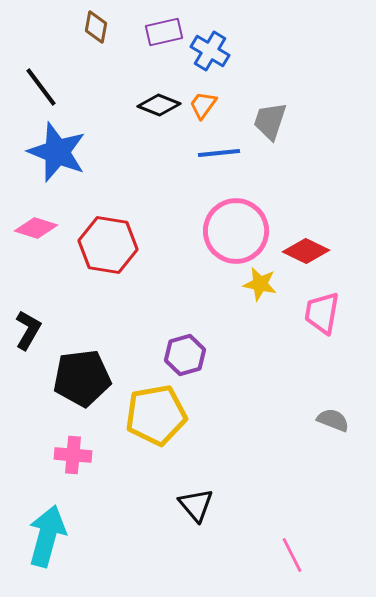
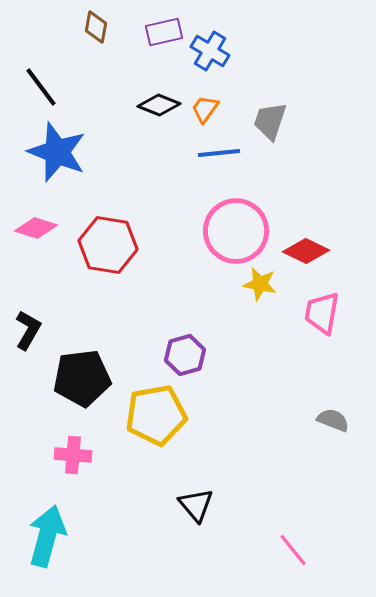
orange trapezoid: moved 2 px right, 4 px down
pink line: moved 1 px right, 5 px up; rotated 12 degrees counterclockwise
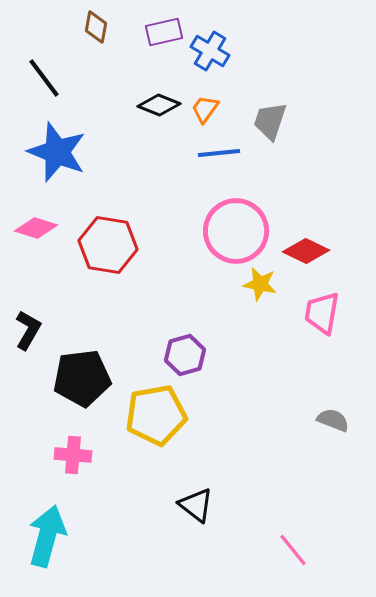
black line: moved 3 px right, 9 px up
black triangle: rotated 12 degrees counterclockwise
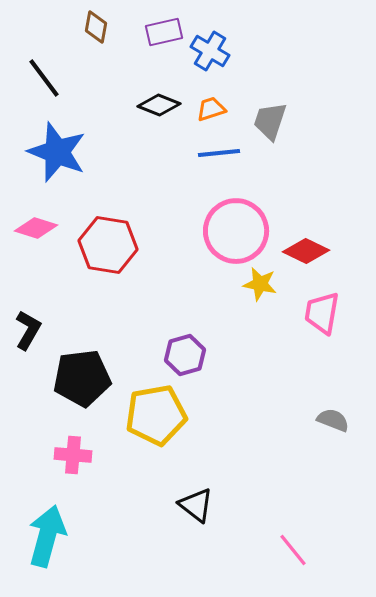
orange trapezoid: moved 6 px right; rotated 36 degrees clockwise
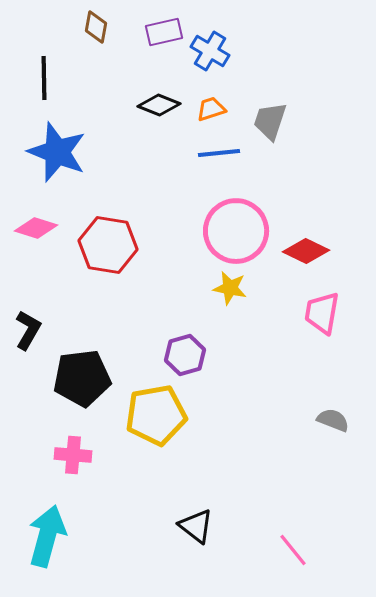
black line: rotated 36 degrees clockwise
yellow star: moved 30 px left, 4 px down
black triangle: moved 21 px down
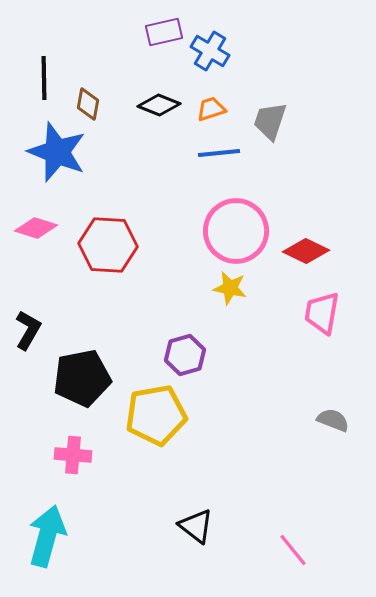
brown diamond: moved 8 px left, 77 px down
red hexagon: rotated 6 degrees counterclockwise
black pentagon: rotated 4 degrees counterclockwise
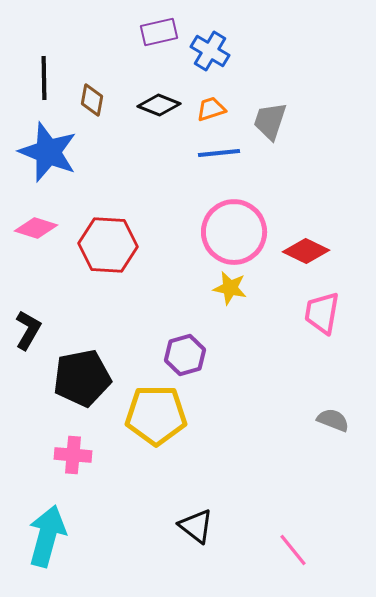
purple rectangle: moved 5 px left
brown diamond: moved 4 px right, 4 px up
blue star: moved 9 px left
pink circle: moved 2 px left, 1 px down
yellow pentagon: rotated 10 degrees clockwise
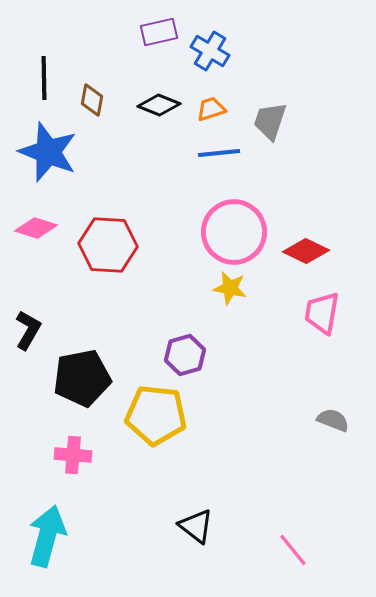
yellow pentagon: rotated 6 degrees clockwise
